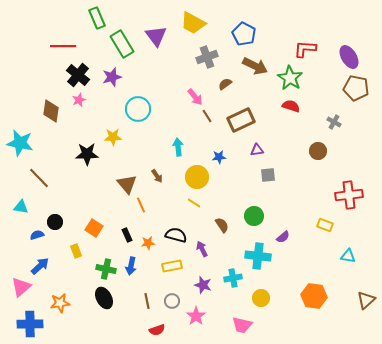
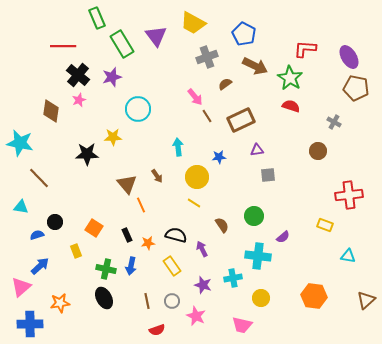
yellow rectangle at (172, 266): rotated 66 degrees clockwise
pink star at (196, 316): rotated 12 degrees counterclockwise
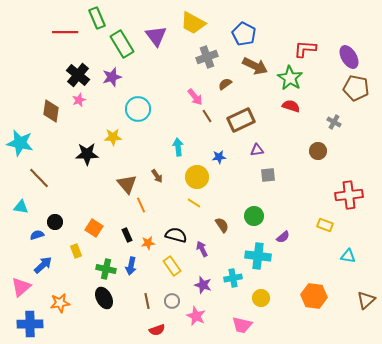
red line at (63, 46): moved 2 px right, 14 px up
blue arrow at (40, 266): moved 3 px right, 1 px up
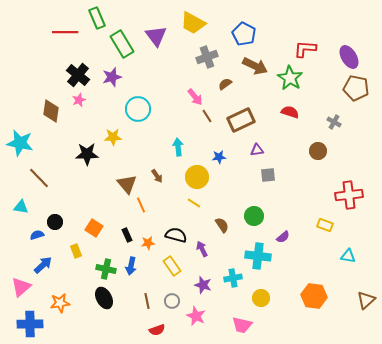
red semicircle at (291, 106): moved 1 px left, 6 px down
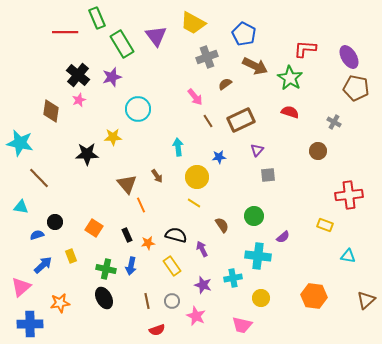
brown line at (207, 116): moved 1 px right, 5 px down
purple triangle at (257, 150): rotated 40 degrees counterclockwise
yellow rectangle at (76, 251): moved 5 px left, 5 px down
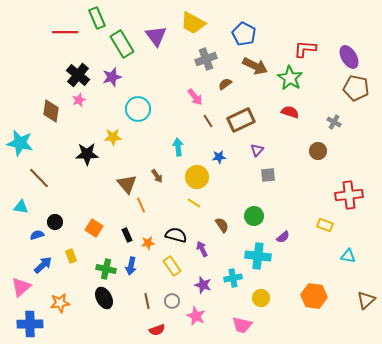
gray cross at (207, 57): moved 1 px left, 2 px down
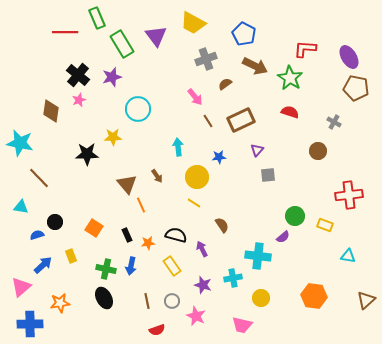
green circle at (254, 216): moved 41 px right
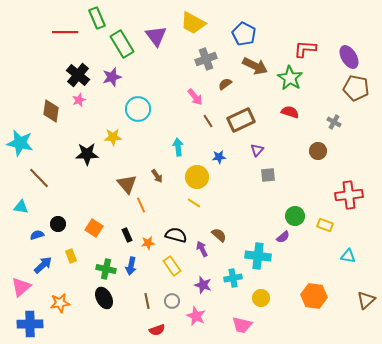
black circle at (55, 222): moved 3 px right, 2 px down
brown semicircle at (222, 225): moved 3 px left, 10 px down; rotated 14 degrees counterclockwise
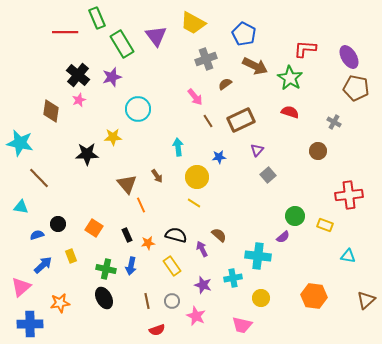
gray square at (268, 175): rotated 35 degrees counterclockwise
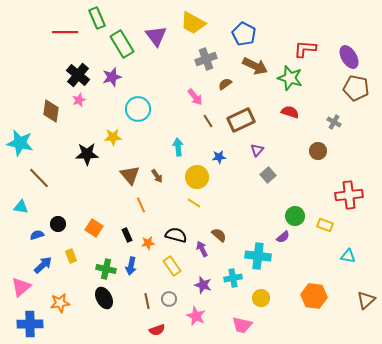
green star at (290, 78): rotated 15 degrees counterclockwise
brown triangle at (127, 184): moved 3 px right, 9 px up
gray circle at (172, 301): moved 3 px left, 2 px up
